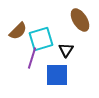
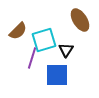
cyan square: moved 3 px right, 1 px down
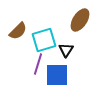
brown ellipse: rotated 65 degrees clockwise
purple line: moved 6 px right, 6 px down
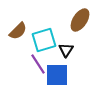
purple line: rotated 50 degrees counterclockwise
